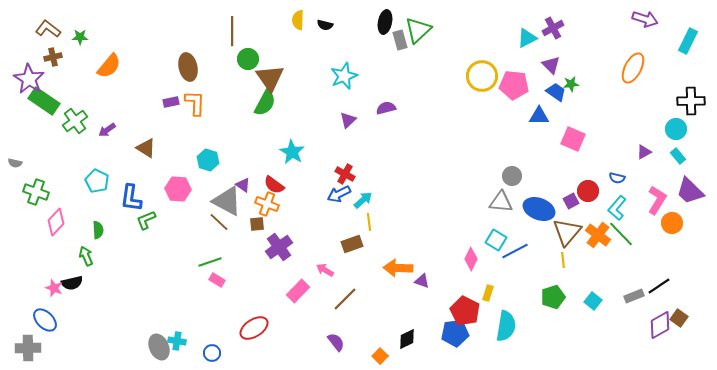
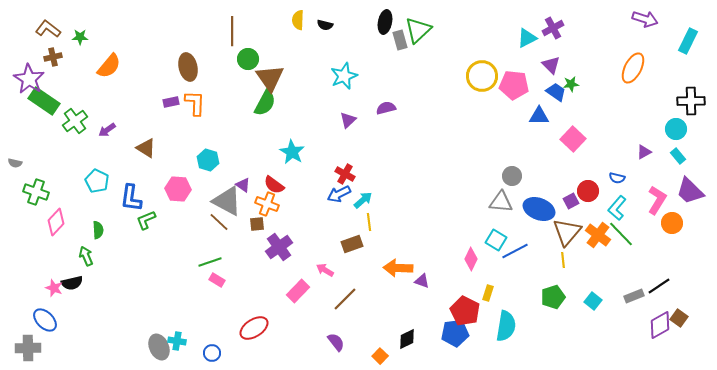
pink square at (573, 139): rotated 20 degrees clockwise
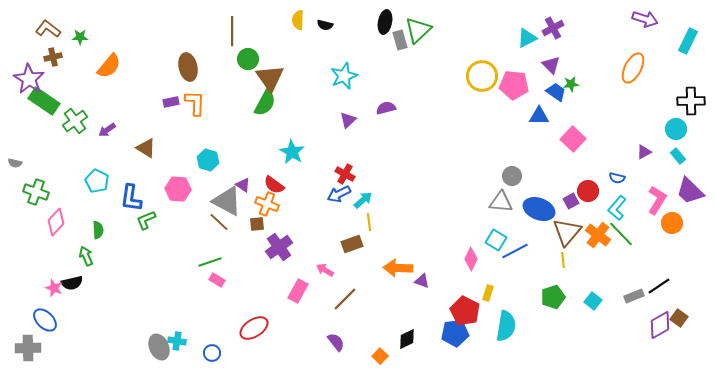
pink rectangle at (298, 291): rotated 15 degrees counterclockwise
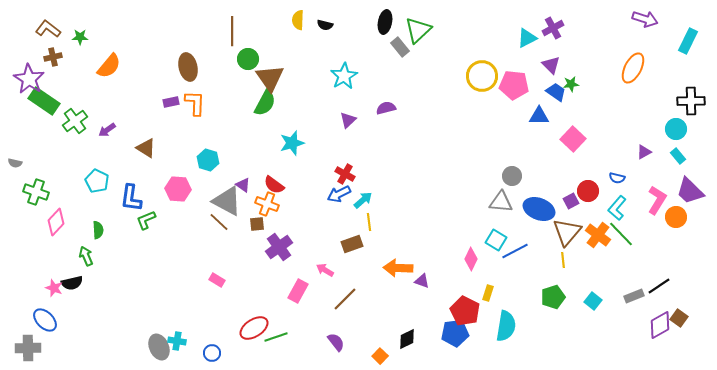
gray rectangle at (400, 40): moved 7 px down; rotated 24 degrees counterclockwise
cyan star at (344, 76): rotated 8 degrees counterclockwise
cyan star at (292, 152): moved 9 px up; rotated 25 degrees clockwise
orange circle at (672, 223): moved 4 px right, 6 px up
green line at (210, 262): moved 66 px right, 75 px down
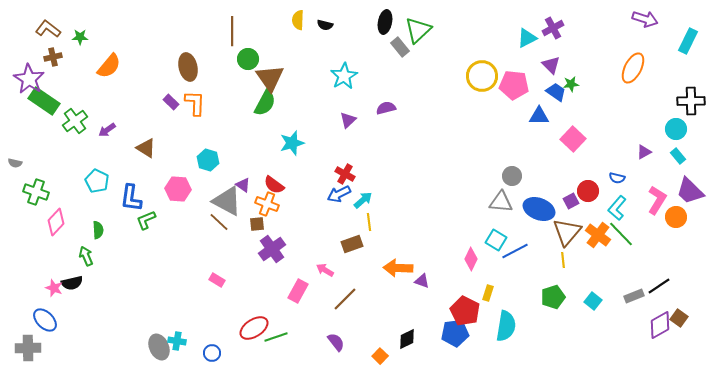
purple rectangle at (171, 102): rotated 56 degrees clockwise
purple cross at (279, 247): moved 7 px left, 2 px down
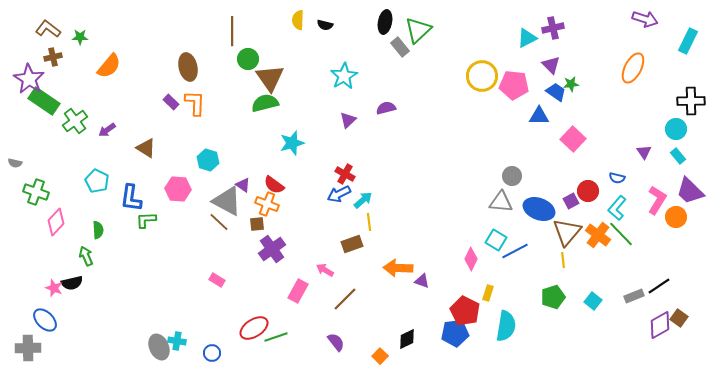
purple cross at (553, 28): rotated 15 degrees clockwise
green semicircle at (265, 103): rotated 132 degrees counterclockwise
purple triangle at (644, 152): rotated 35 degrees counterclockwise
green L-shape at (146, 220): rotated 20 degrees clockwise
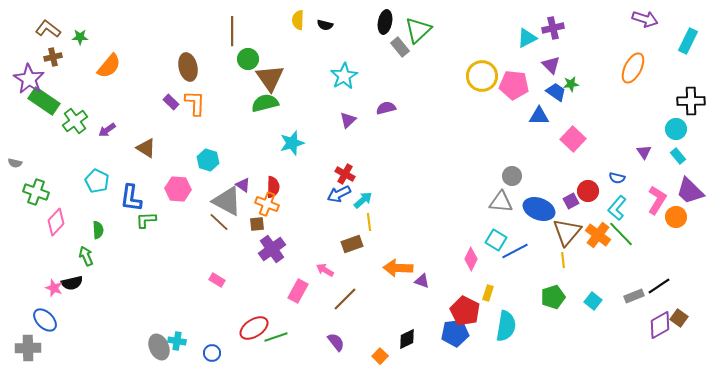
red semicircle at (274, 185): moved 1 px left, 2 px down; rotated 125 degrees counterclockwise
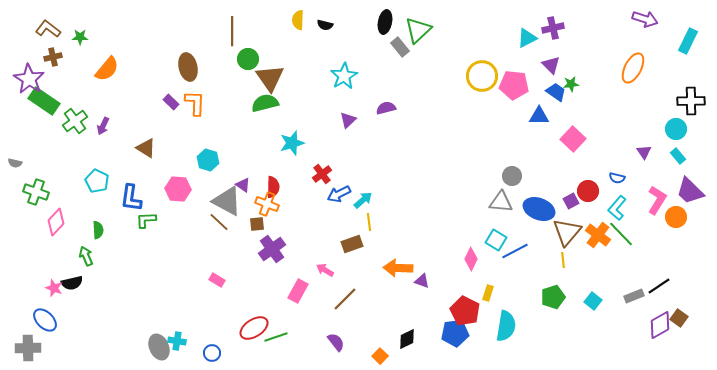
orange semicircle at (109, 66): moved 2 px left, 3 px down
purple arrow at (107, 130): moved 4 px left, 4 px up; rotated 30 degrees counterclockwise
red cross at (345, 174): moved 23 px left; rotated 24 degrees clockwise
